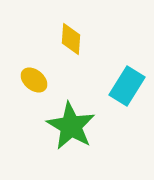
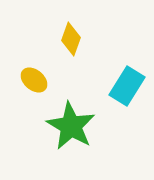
yellow diamond: rotated 16 degrees clockwise
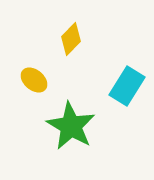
yellow diamond: rotated 24 degrees clockwise
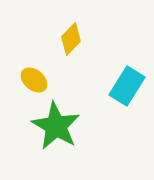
green star: moved 15 px left
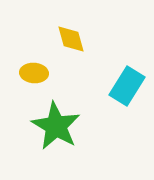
yellow diamond: rotated 60 degrees counterclockwise
yellow ellipse: moved 7 px up; rotated 36 degrees counterclockwise
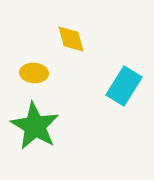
cyan rectangle: moved 3 px left
green star: moved 21 px left
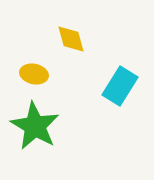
yellow ellipse: moved 1 px down; rotated 8 degrees clockwise
cyan rectangle: moved 4 px left
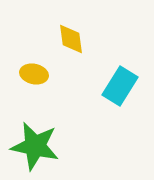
yellow diamond: rotated 8 degrees clockwise
green star: moved 20 px down; rotated 18 degrees counterclockwise
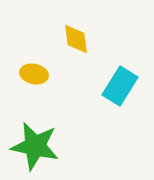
yellow diamond: moved 5 px right
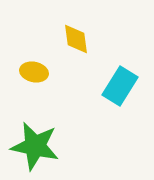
yellow ellipse: moved 2 px up
